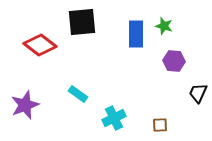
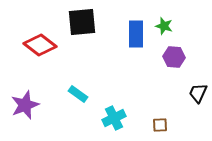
purple hexagon: moved 4 px up
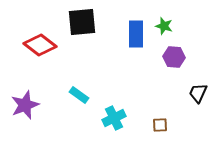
cyan rectangle: moved 1 px right, 1 px down
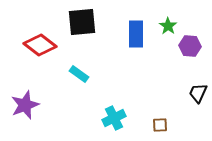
green star: moved 4 px right; rotated 18 degrees clockwise
purple hexagon: moved 16 px right, 11 px up
cyan rectangle: moved 21 px up
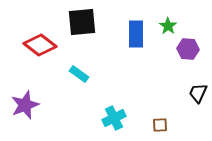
purple hexagon: moved 2 px left, 3 px down
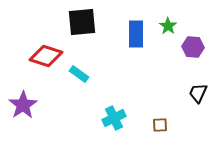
red diamond: moved 6 px right, 11 px down; rotated 20 degrees counterclockwise
purple hexagon: moved 5 px right, 2 px up
purple star: moved 2 px left; rotated 12 degrees counterclockwise
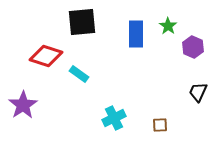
purple hexagon: rotated 20 degrees clockwise
black trapezoid: moved 1 px up
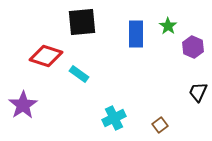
brown square: rotated 35 degrees counterclockwise
